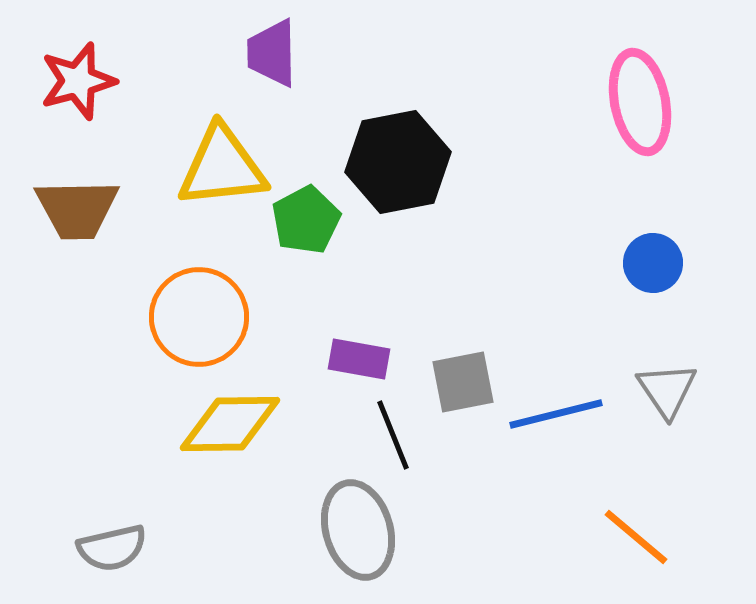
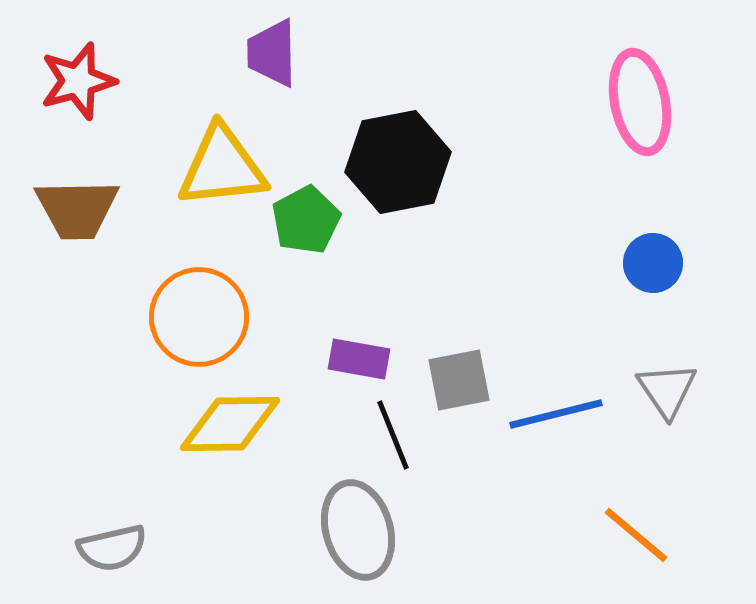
gray square: moved 4 px left, 2 px up
orange line: moved 2 px up
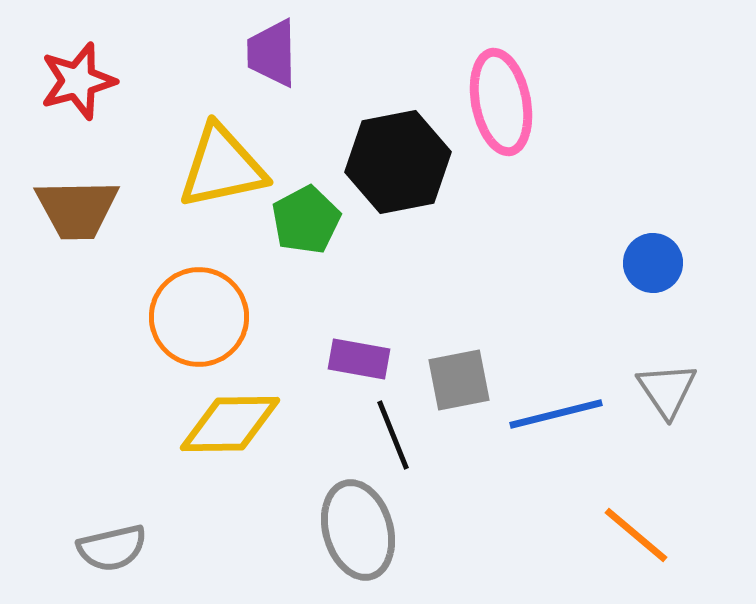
pink ellipse: moved 139 px left
yellow triangle: rotated 6 degrees counterclockwise
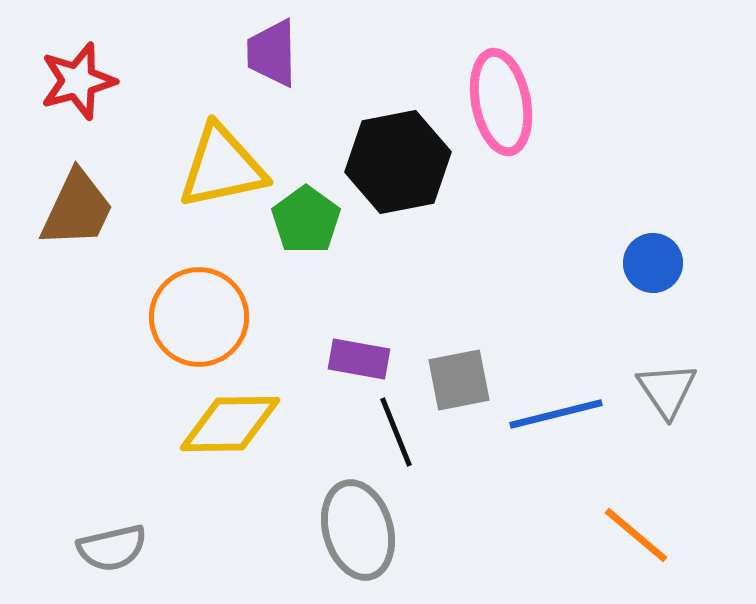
brown trapezoid: rotated 64 degrees counterclockwise
green pentagon: rotated 8 degrees counterclockwise
black line: moved 3 px right, 3 px up
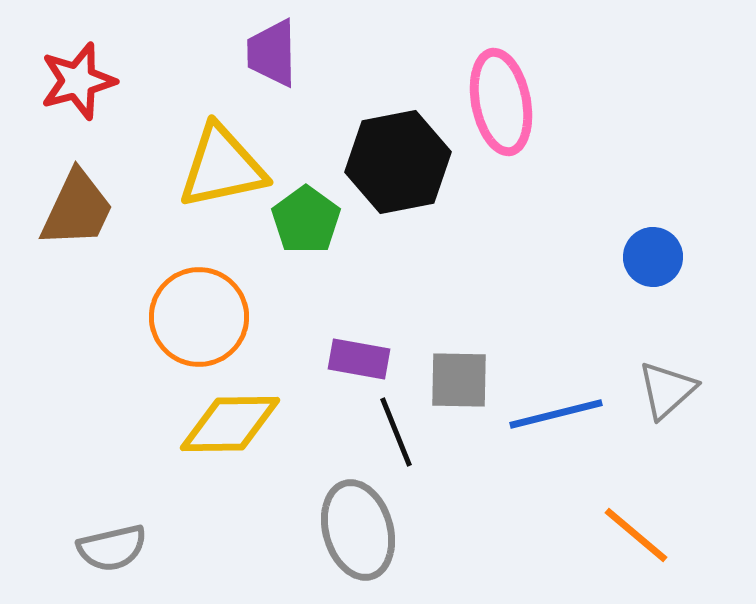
blue circle: moved 6 px up
gray square: rotated 12 degrees clockwise
gray triangle: rotated 22 degrees clockwise
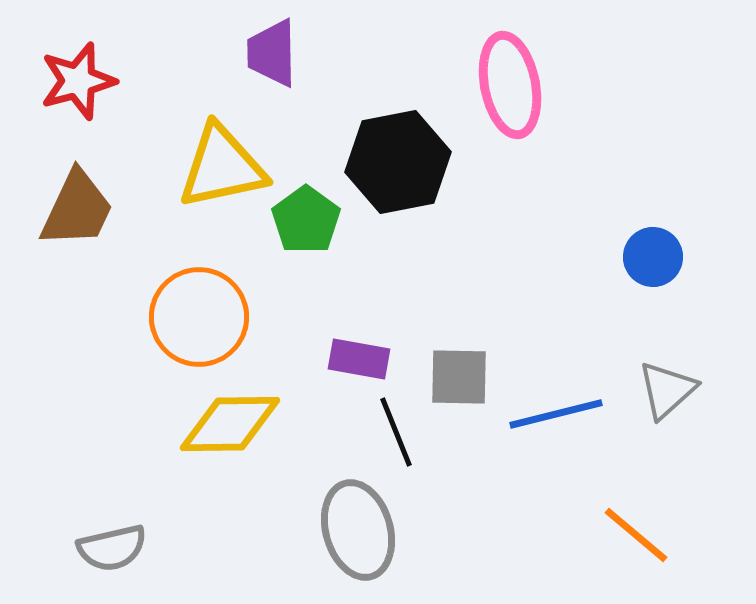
pink ellipse: moved 9 px right, 17 px up
gray square: moved 3 px up
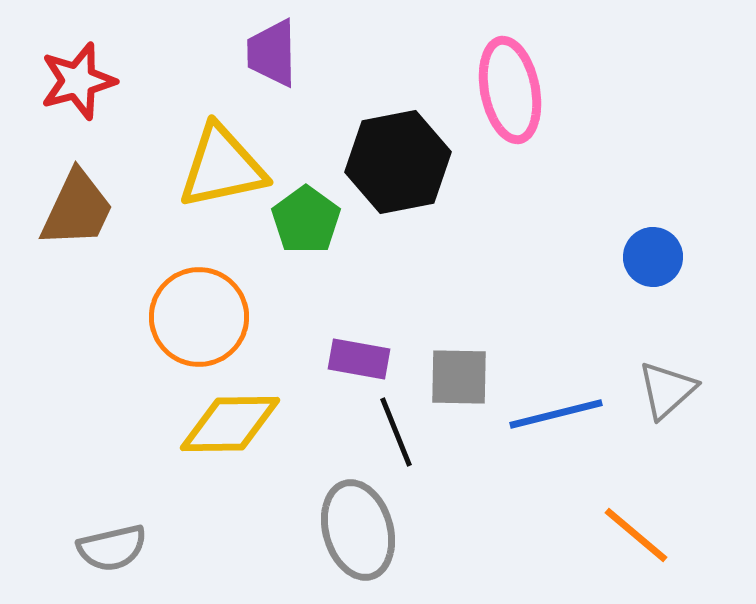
pink ellipse: moved 5 px down
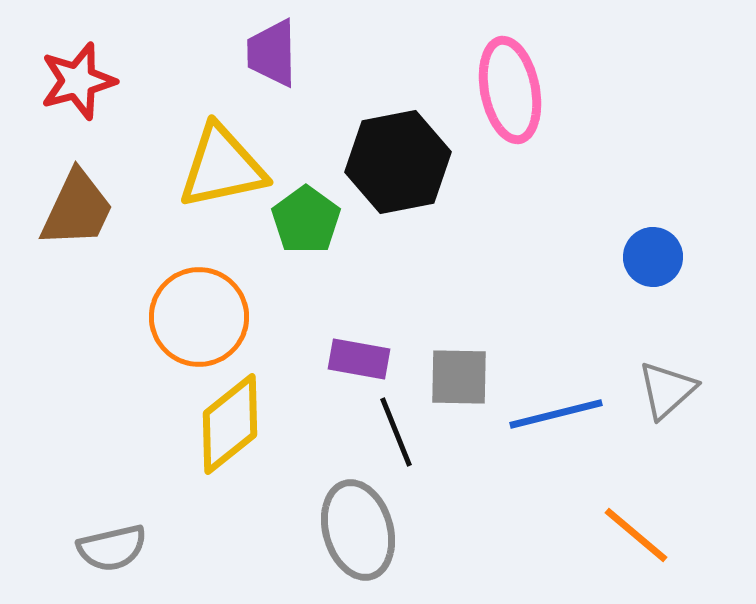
yellow diamond: rotated 38 degrees counterclockwise
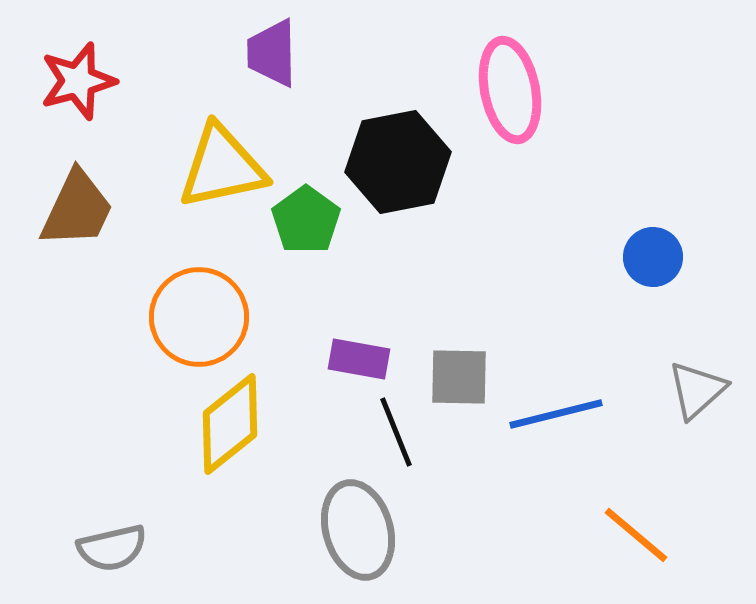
gray triangle: moved 30 px right
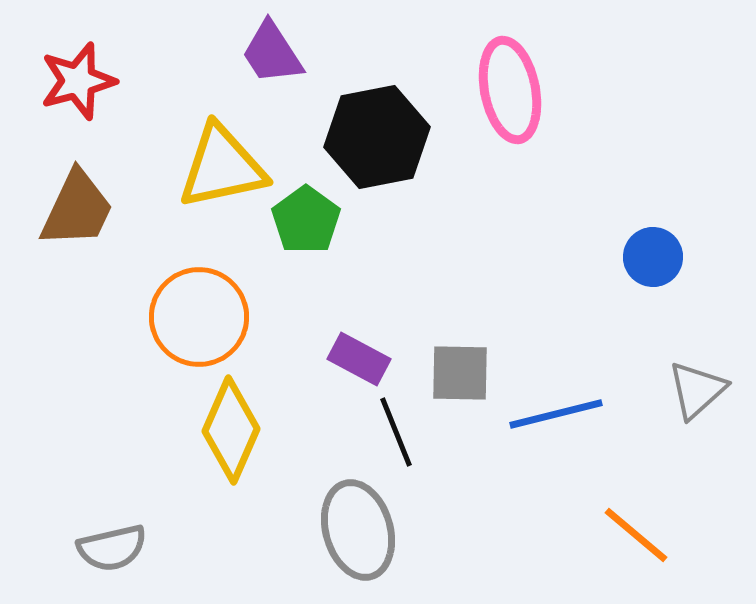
purple trapezoid: rotated 32 degrees counterclockwise
black hexagon: moved 21 px left, 25 px up
purple rectangle: rotated 18 degrees clockwise
gray square: moved 1 px right, 4 px up
yellow diamond: moved 1 px right, 6 px down; rotated 28 degrees counterclockwise
